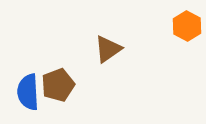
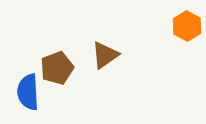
brown triangle: moved 3 px left, 6 px down
brown pentagon: moved 1 px left, 17 px up
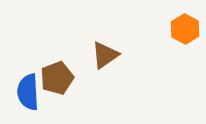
orange hexagon: moved 2 px left, 3 px down
brown pentagon: moved 10 px down
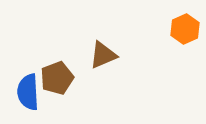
orange hexagon: rotated 8 degrees clockwise
brown triangle: moved 2 px left; rotated 12 degrees clockwise
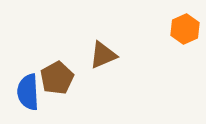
brown pentagon: rotated 8 degrees counterclockwise
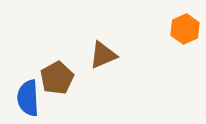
blue semicircle: moved 6 px down
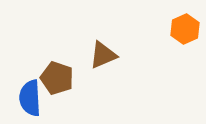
brown pentagon: rotated 24 degrees counterclockwise
blue semicircle: moved 2 px right
